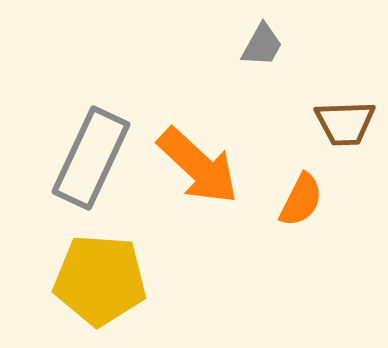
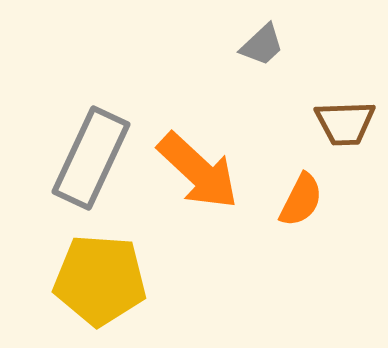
gray trapezoid: rotated 18 degrees clockwise
orange arrow: moved 5 px down
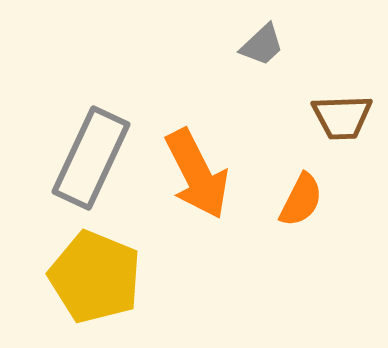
brown trapezoid: moved 3 px left, 6 px up
orange arrow: moved 1 px left, 3 px down; rotated 20 degrees clockwise
yellow pentagon: moved 5 px left, 3 px up; rotated 18 degrees clockwise
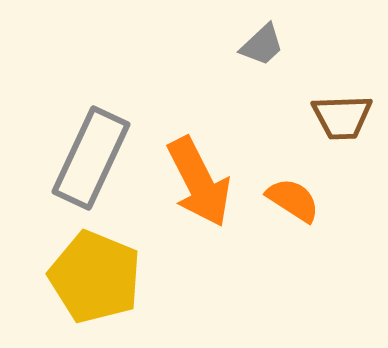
orange arrow: moved 2 px right, 8 px down
orange semicircle: moved 8 px left; rotated 84 degrees counterclockwise
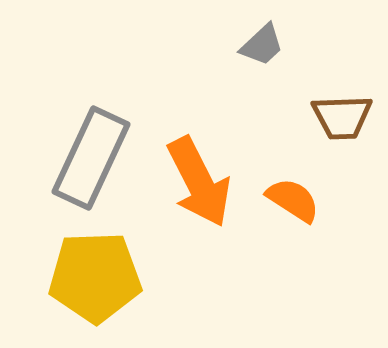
yellow pentagon: rotated 24 degrees counterclockwise
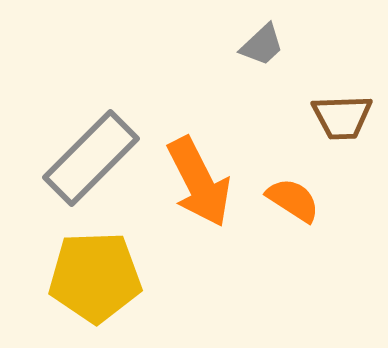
gray rectangle: rotated 20 degrees clockwise
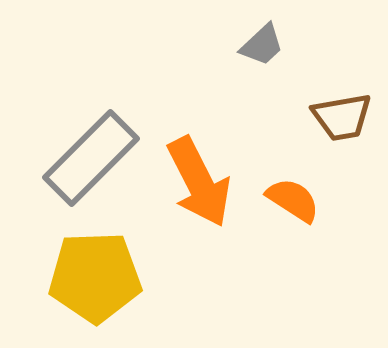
brown trapezoid: rotated 8 degrees counterclockwise
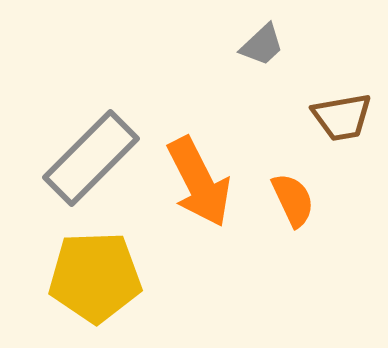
orange semicircle: rotated 32 degrees clockwise
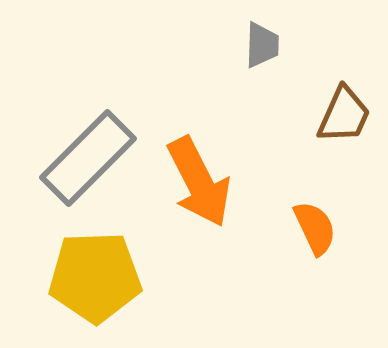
gray trapezoid: rotated 45 degrees counterclockwise
brown trapezoid: moved 2 px right, 2 px up; rotated 56 degrees counterclockwise
gray rectangle: moved 3 px left
orange semicircle: moved 22 px right, 28 px down
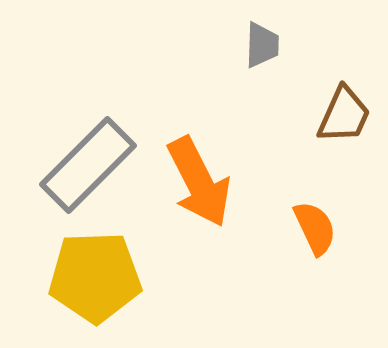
gray rectangle: moved 7 px down
